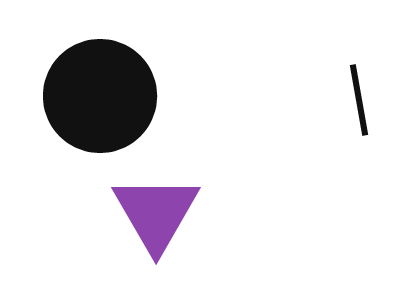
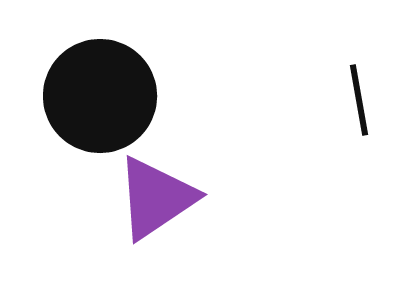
purple triangle: moved 15 px up; rotated 26 degrees clockwise
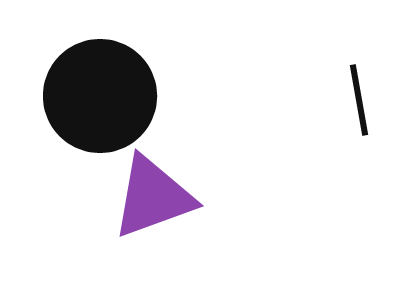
purple triangle: moved 3 px left, 1 px up; rotated 14 degrees clockwise
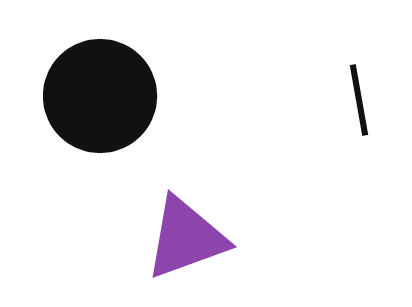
purple triangle: moved 33 px right, 41 px down
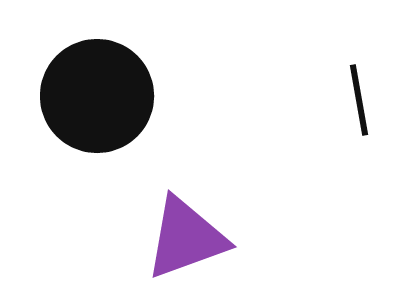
black circle: moved 3 px left
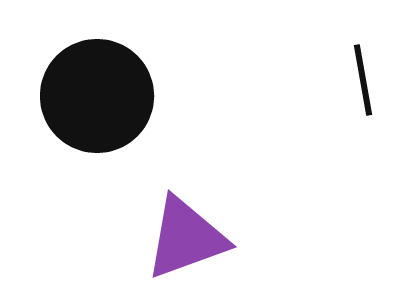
black line: moved 4 px right, 20 px up
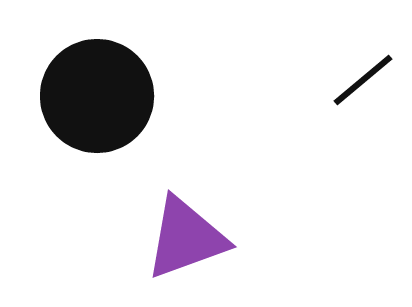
black line: rotated 60 degrees clockwise
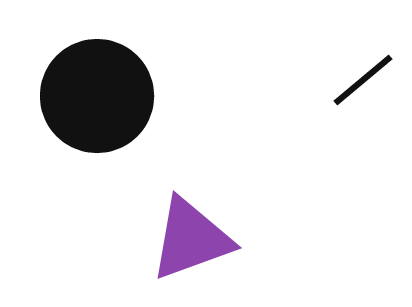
purple triangle: moved 5 px right, 1 px down
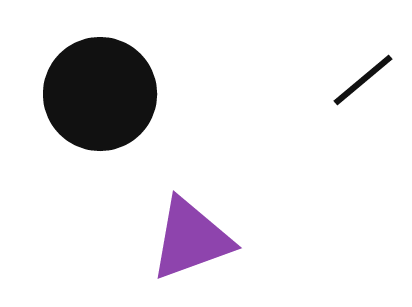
black circle: moved 3 px right, 2 px up
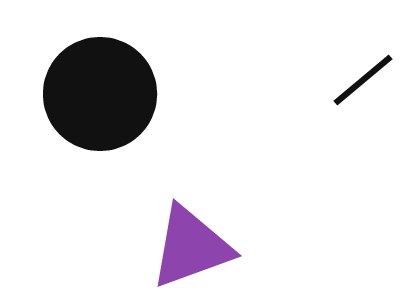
purple triangle: moved 8 px down
